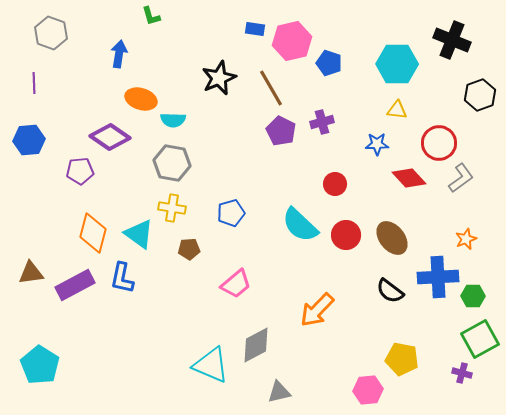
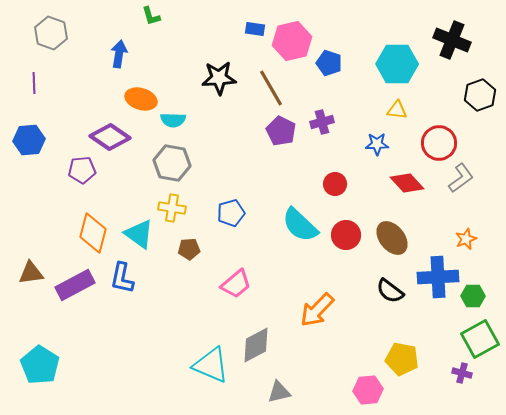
black star at (219, 78): rotated 20 degrees clockwise
purple pentagon at (80, 171): moved 2 px right, 1 px up
red diamond at (409, 178): moved 2 px left, 5 px down
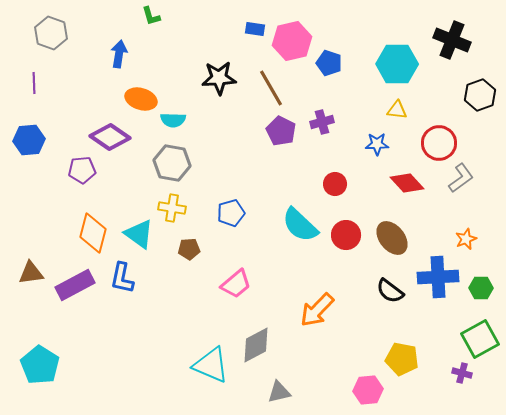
green hexagon at (473, 296): moved 8 px right, 8 px up
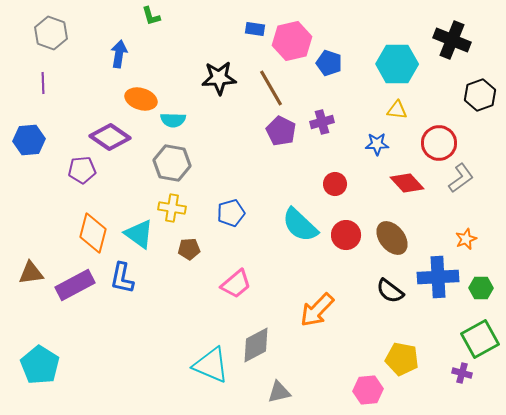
purple line at (34, 83): moved 9 px right
